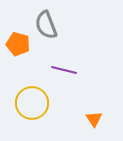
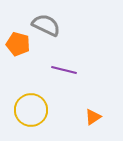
gray semicircle: rotated 136 degrees clockwise
yellow circle: moved 1 px left, 7 px down
orange triangle: moved 1 px left, 2 px up; rotated 30 degrees clockwise
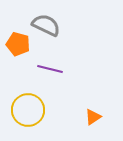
purple line: moved 14 px left, 1 px up
yellow circle: moved 3 px left
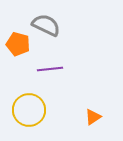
purple line: rotated 20 degrees counterclockwise
yellow circle: moved 1 px right
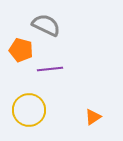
orange pentagon: moved 3 px right, 6 px down
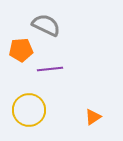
orange pentagon: rotated 20 degrees counterclockwise
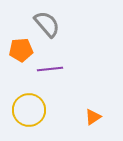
gray semicircle: moved 1 px right, 1 px up; rotated 24 degrees clockwise
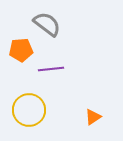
gray semicircle: rotated 12 degrees counterclockwise
purple line: moved 1 px right
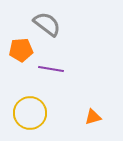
purple line: rotated 15 degrees clockwise
yellow circle: moved 1 px right, 3 px down
orange triangle: rotated 18 degrees clockwise
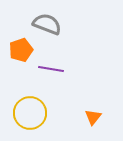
gray semicircle: rotated 16 degrees counterclockwise
orange pentagon: rotated 15 degrees counterclockwise
orange triangle: rotated 36 degrees counterclockwise
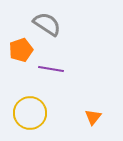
gray semicircle: rotated 12 degrees clockwise
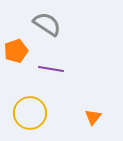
orange pentagon: moved 5 px left, 1 px down
